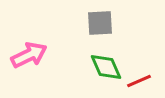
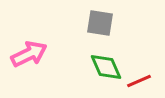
gray square: rotated 12 degrees clockwise
pink arrow: moved 1 px up
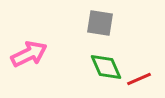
red line: moved 2 px up
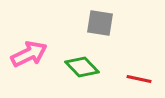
green diamond: moved 24 px left; rotated 20 degrees counterclockwise
red line: rotated 35 degrees clockwise
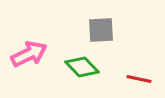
gray square: moved 1 px right, 7 px down; rotated 12 degrees counterclockwise
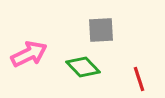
green diamond: moved 1 px right
red line: rotated 60 degrees clockwise
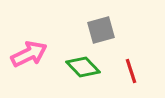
gray square: rotated 12 degrees counterclockwise
red line: moved 8 px left, 8 px up
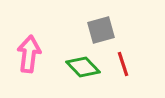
pink arrow: rotated 57 degrees counterclockwise
red line: moved 8 px left, 7 px up
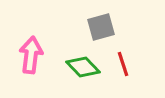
gray square: moved 3 px up
pink arrow: moved 2 px right, 1 px down
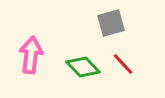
gray square: moved 10 px right, 4 px up
red line: rotated 25 degrees counterclockwise
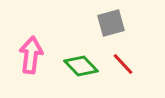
green diamond: moved 2 px left, 1 px up
